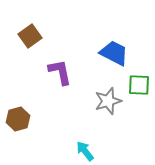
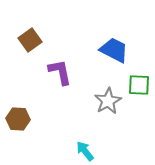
brown square: moved 4 px down
blue trapezoid: moved 3 px up
gray star: rotated 12 degrees counterclockwise
brown hexagon: rotated 20 degrees clockwise
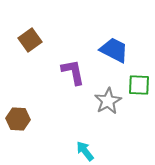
purple L-shape: moved 13 px right
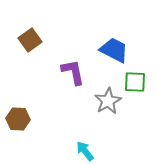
green square: moved 4 px left, 3 px up
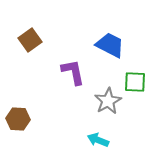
blue trapezoid: moved 4 px left, 5 px up
cyan arrow: moved 13 px right, 11 px up; rotated 30 degrees counterclockwise
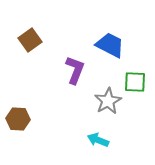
purple L-shape: moved 2 px right, 2 px up; rotated 32 degrees clockwise
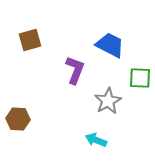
brown square: rotated 20 degrees clockwise
green square: moved 5 px right, 4 px up
cyan arrow: moved 2 px left
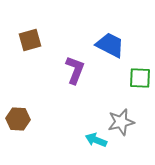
gray star: moved 13 px right, 21 px down; rotated 16 degrees clockwise
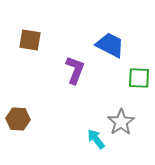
brown square: rotated 25 degrees clockwise
green square: moved 1 px left
gray star: rotated 20 degrees counterclockwise
cyan arrow: moved 1 px up; rotated 30 degrees clockwise
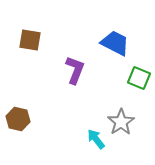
blue trapezoid: moved 5 px right, 2 px up
green square: rotated 20 degrees clockwise
brown hexagon: rotated 10 degrees clockwise
